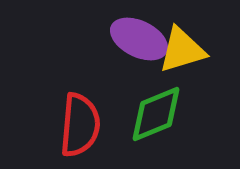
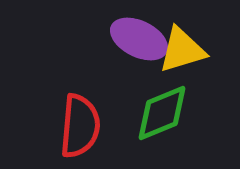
green diamond: moved 6 px right, 1 px up
red semicircle: moved 1 px down
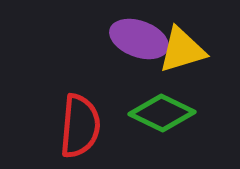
purple ellipse: rotated 6 degrees counterclockwise
green diamond: rotated 48 degrees clockwise
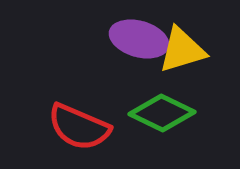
purple ellipse: rotated 4 degrees counterclockwise
red semicircle: moved 1 px left, 1 px down; rotated 108 degrees clockwise
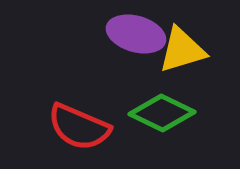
purple ellipse: moved 3 px left, 5 px up
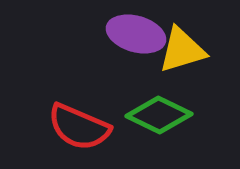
green diamond: moved 3 px left, 2 px down
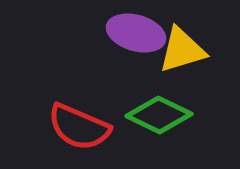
purple ellipse: moved 1 px up
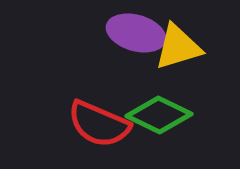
yellow triangle: moved 4 px left, 3 px up
red semicircle: moved 20 px right, 3 px up
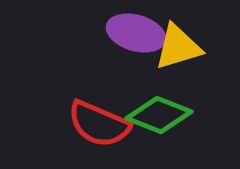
green diamond: rotated 4 degrees counterclockwise
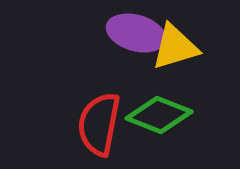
yellow triangle: moved 3 px left
red semicircle: rotated 78 degrees clockwise
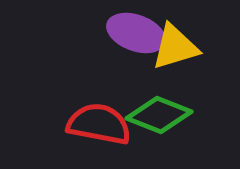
purple ellipse: rotated 4 degrees clockwise
red semicircle: rotated 90 degrees clockwise
